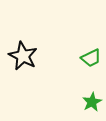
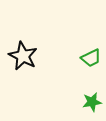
green star: rotated 18 degrees clockwise
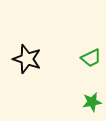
black star: moved 4 px right, 3 px down; rotated 8 degrees counterclockwise
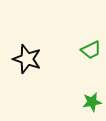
green trapezoid: moved 8 px up
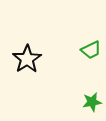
black star: rotated 20 degrees clockwise
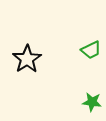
green star: rotated 18 degrees clockwise
